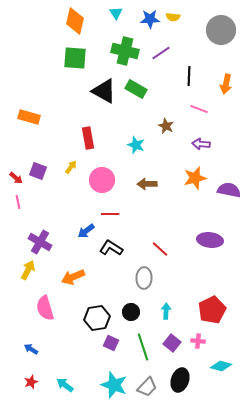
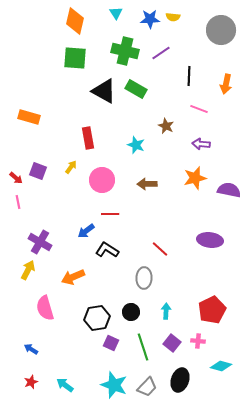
black L-shape at (111, 248): moved 4 px left, 2 px down
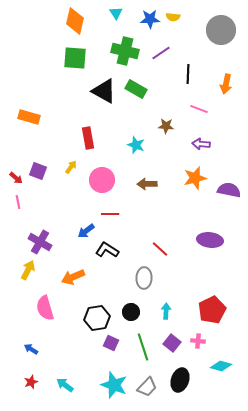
black line at (189, 76): moved 1 px left, 2 px up
brown star at (166, 126): rotated 21 degrees counterclockwise
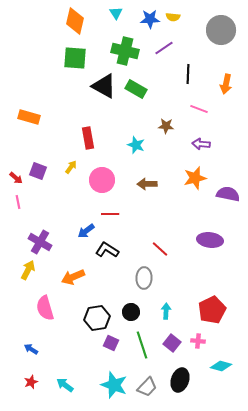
purple line at (161, 53): moved 3 px right, 5 px up
black triangle at (104, 91): moved 5 px up
purple semicircle at (229, 190): moved 1 px left, 4 px down
green line at (143, 347): moved 1 px left, 2 px up
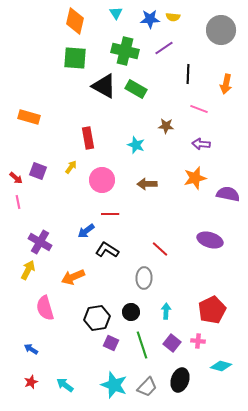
purple ellipse at (210, 240): rotated 10 degrees clockwise
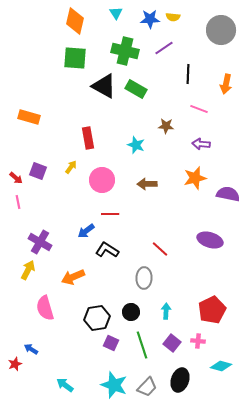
red star at (31, 382): moved 16 px left, 18 px up
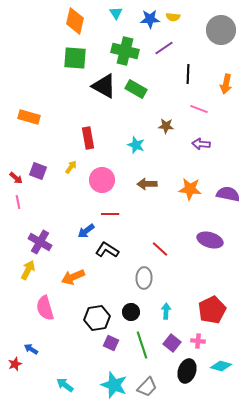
orange star at (195, 178): moved 5 px left, 11 px down; rotated 20 degrees clockwise
black ellipse at (180, 380): moved 7 px right, 9 px up
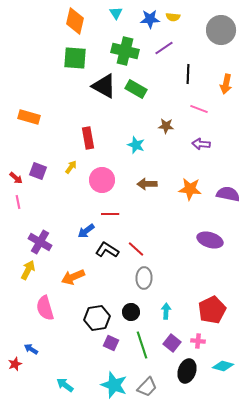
red line at (160, 249): moved 24 px left
cyan diamond at (221, 366): moved 2 px right
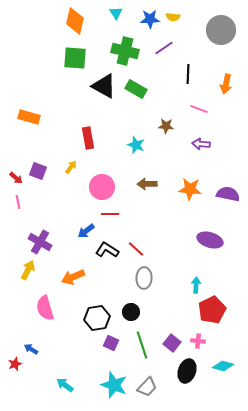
pink circle at (102, 180): moved 7 px down
cyan arrow at (166, 311): moved 30 px right, 26 px up
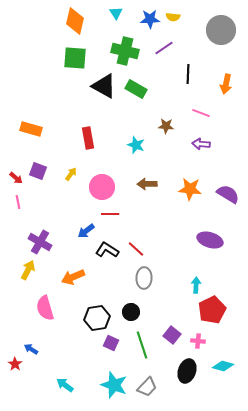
pink line at (199, 109): moved 2 px right, 4 px down
orange rectangle at (29, 117): moved 2 px right, 12 px down
yellow arrow at (71, 167): moved 7 px down
purple semicircle at (228, 194): rotated 20 degrees clockwise
purple square at (172, 343): moved 8 px up
red star at (15, 364): rotated 16 degrees counterclockwise
